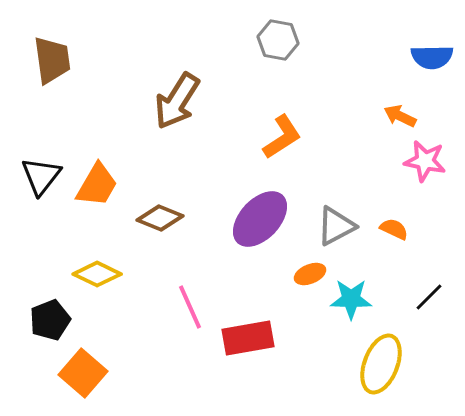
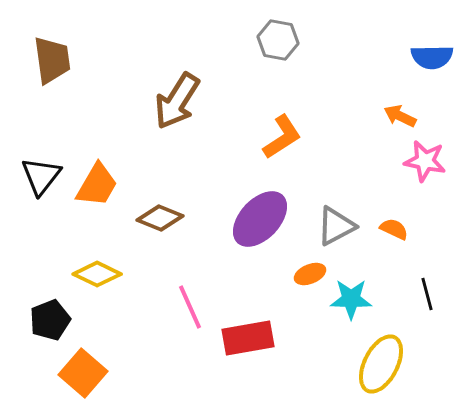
black line: moved 2 px left, 3 px up; rotated 60 degrees counterclockwise
yellow ellipse: rotated 6 degrees clockwise
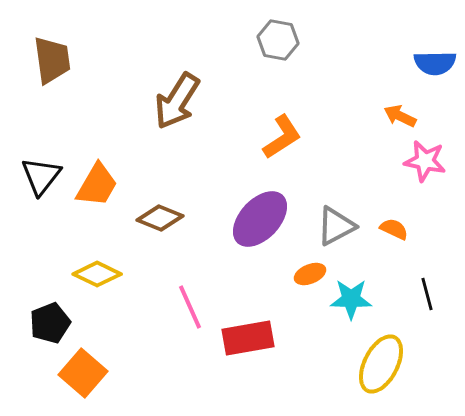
blue semicircle: moved 3 px right, 6 px down
black pentagon: moved 3 px down
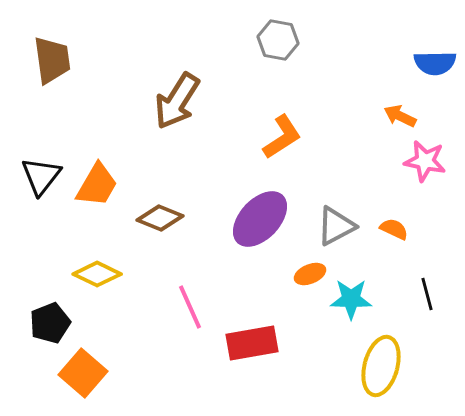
red rectangle: moved 4 px right, 5 px down
yellow ellipse: moved 2 px down; rotated 12 degrees counterclockwise
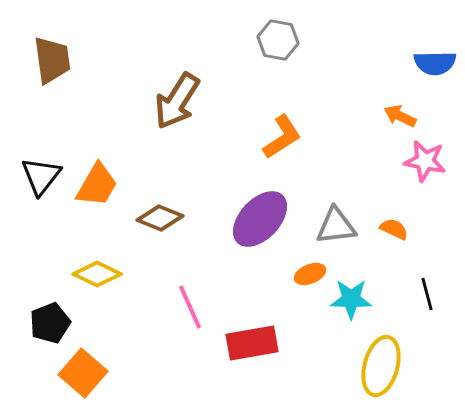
gray triangle: rotated 21 degrees clockwise
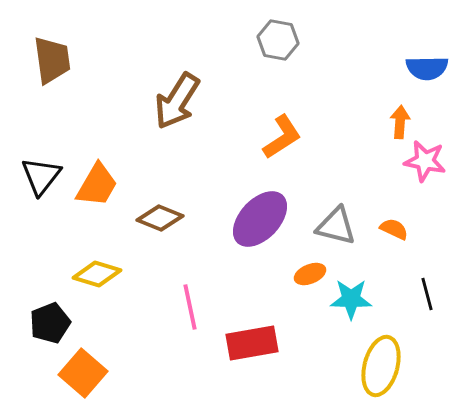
blue semicircle: moved 8 px left, 5 px down
orange arrow: moved 6 px down; rotated 68 degrees clockwise
gray triangle: rotated 21 degrees clockwise
yellow diamond: rotated 9 degrees counterclockwise
pink line: rotated 12 degrees clockwise
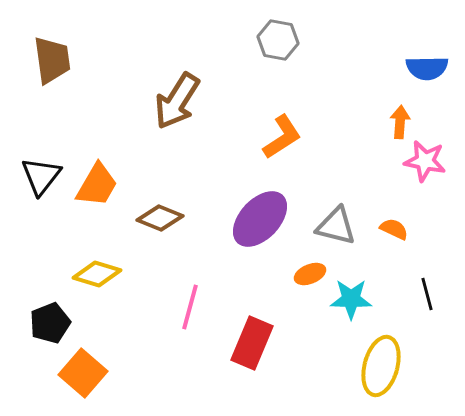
pink line: rotated 27 degrees clockwise
red rectangle: rotated 57 degrees counterclockwise
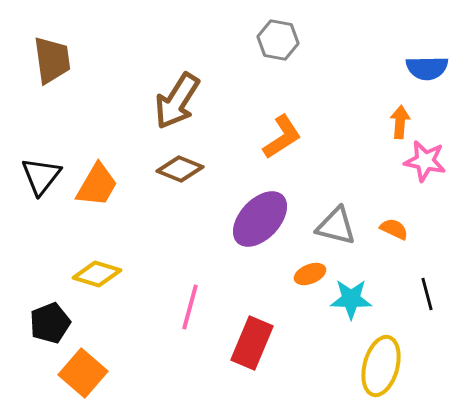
brown diamond: moved 20 px right, 49 px up
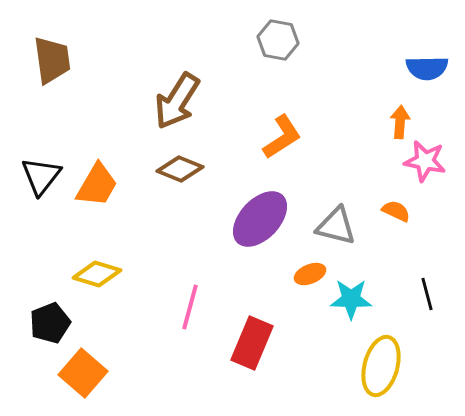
orange semicircle: moved 2 px right, 18 px up
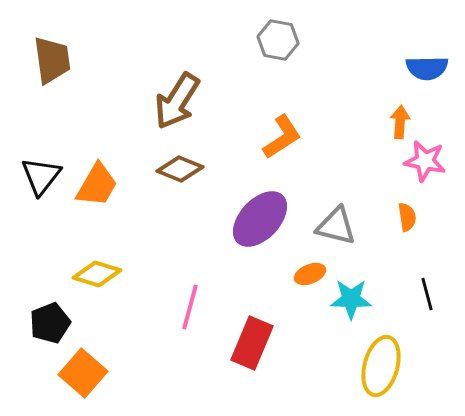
orange semicircle: moved 11 px right, 6 px down; rotated 56 degrees clockwise
